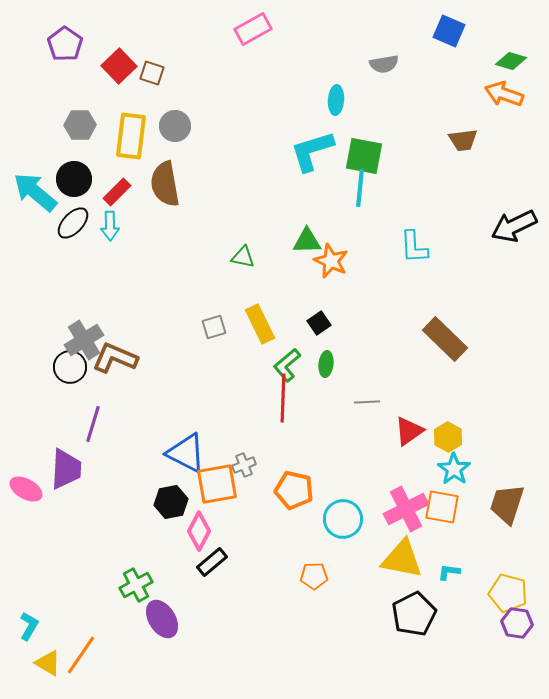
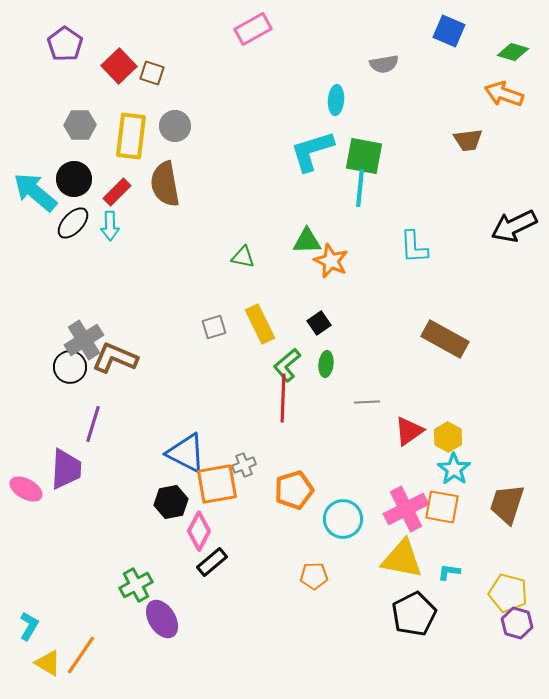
green diamond at (511, 61): moved 2 px right, 9 px up
brown trapezoid at (463, 140): moved 5 px right
brown rectangle at (445, 339): rotated 15 degrees counterclockwise
orange pentagon at (294, 490): rotated 30 degrees counterclockwise
purple hexagon at (517, 623): rotated 8 degrees clockwise
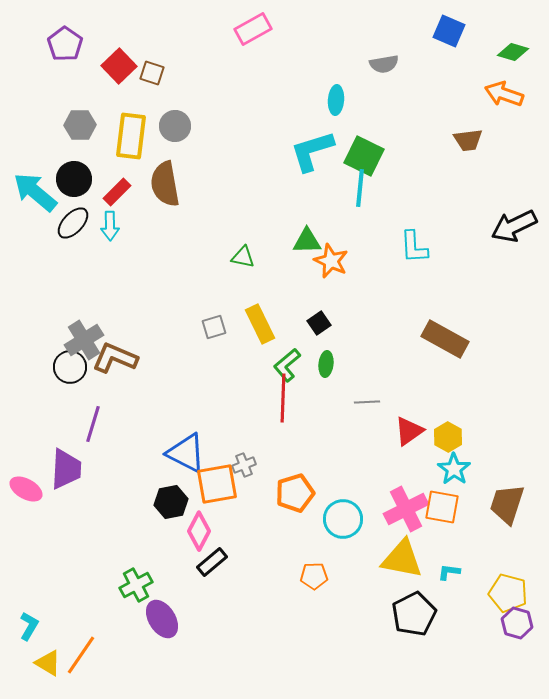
green square at (364, 156): rotated 15 degrees clockwise
orange pentagon at (294, 490): moved 1 px right, 3 px down
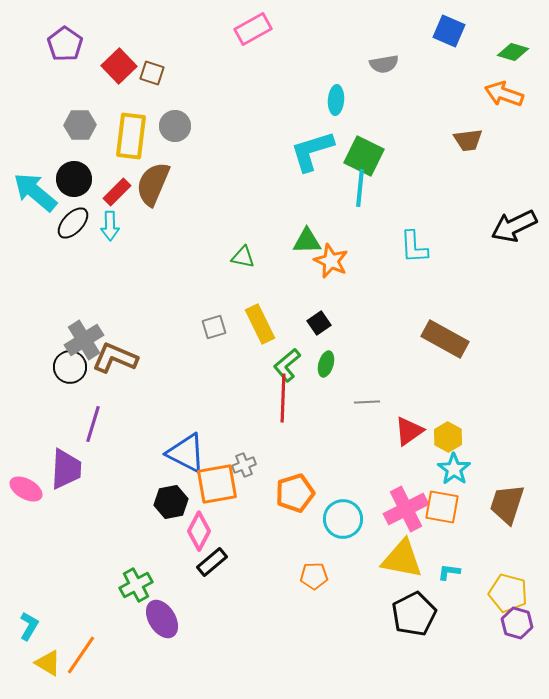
brown semicircle at (165, 184): moved 12 px left; rotated 33 degrees clockwise
green ellipse at (326, 364): rotated 10 degrees clockwise
